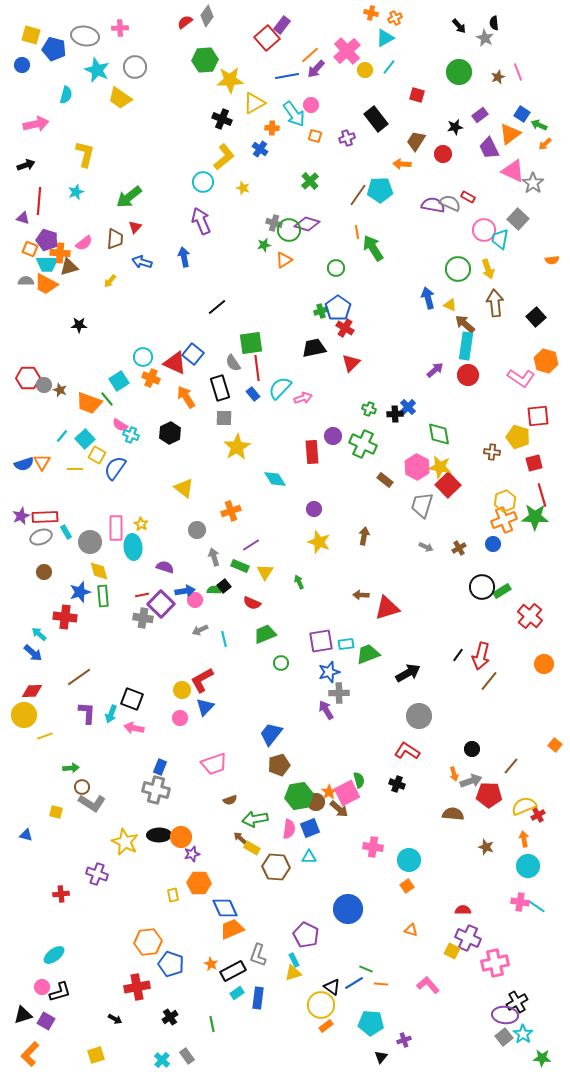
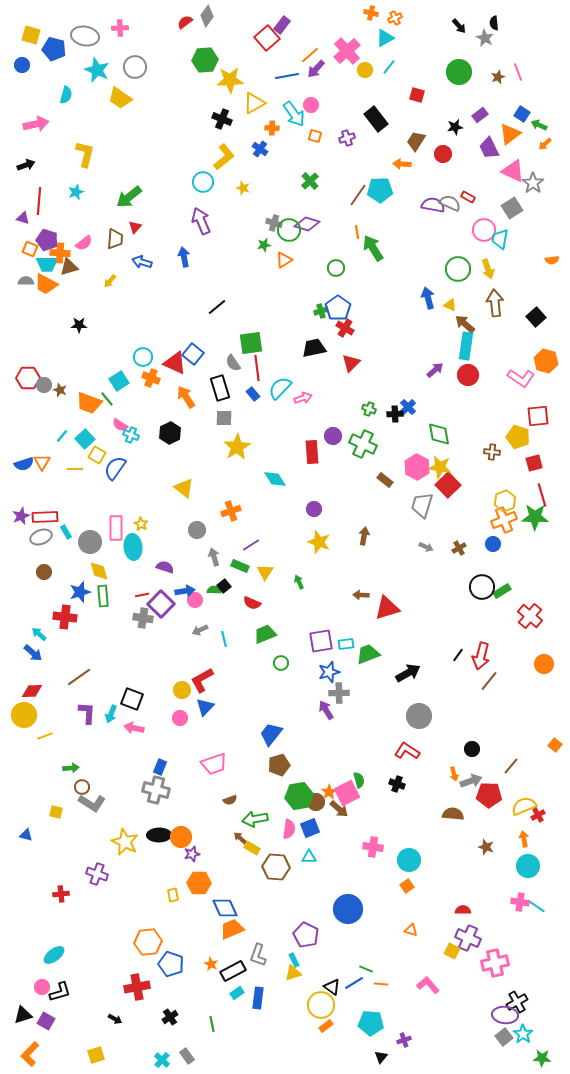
gray square at (518, 219): moved 6 px left, 11 px up; rotated 15 degrees clockwise
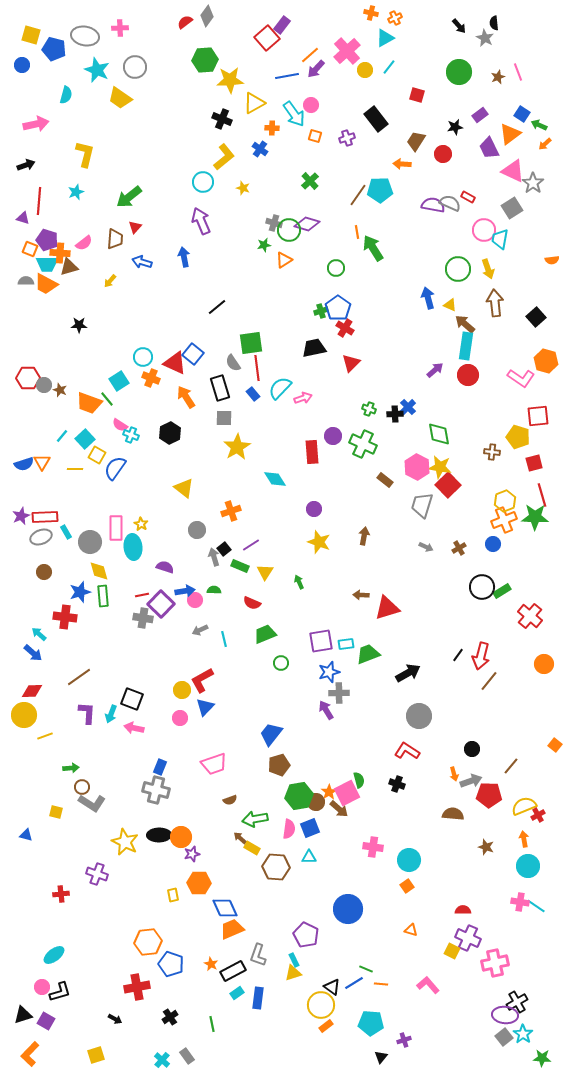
black square at (224, 586): moved 37 px up
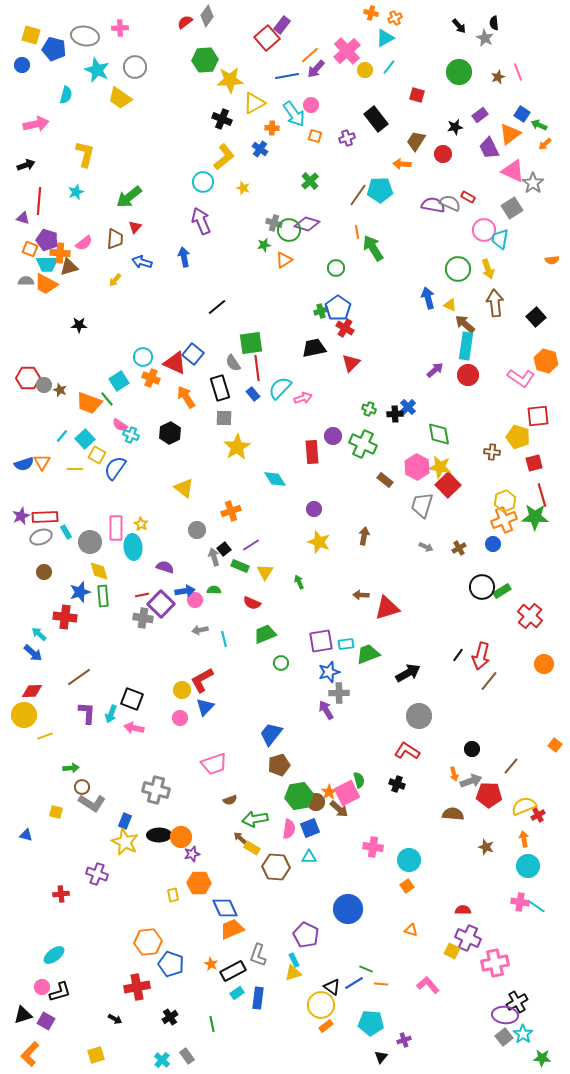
yellow arrow at (110, 281): moved 5 px right, 1 px up
gray arrow at (200, 630): rotated 14 degrees clockwise
blue rectangle at (160, 767): moved 35 px left, 54 px down
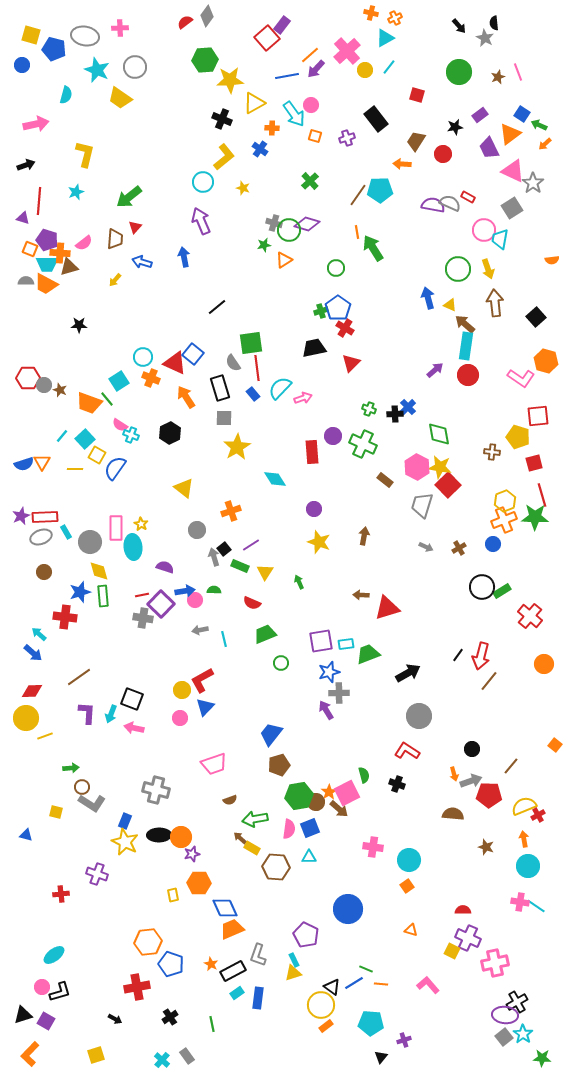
yellow circle at (24, 715): moved 2 px right, 3 px down
green semicircle at (359, 780): moved 5 px right, 5 px up
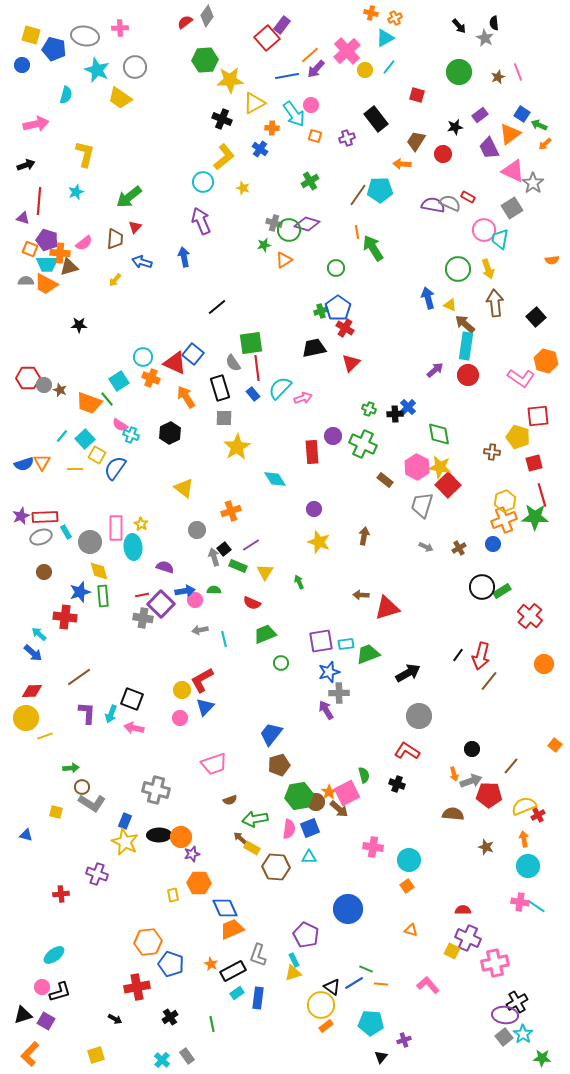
green cross at (310, 181): rotated 12 degrees clockwise
green rectangle at (240, 566): moved 2 px left
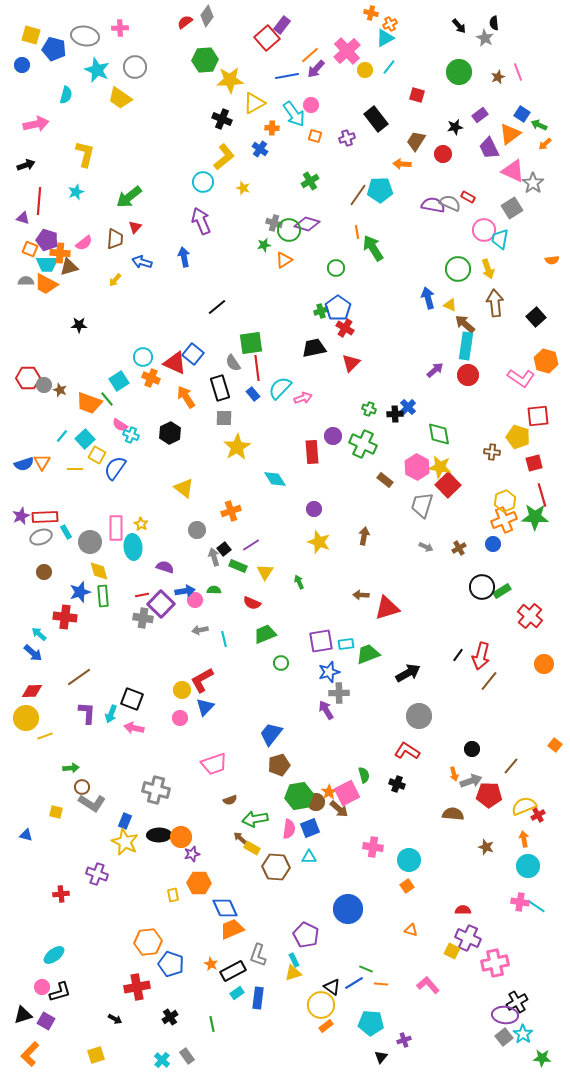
orange cross at (395, 18): moved 5 px left, 6 px down
